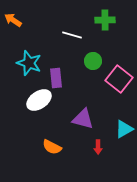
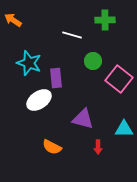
cyan triangle: rotated 30 degrees clockwise
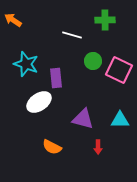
cyan star: moved 3 px left, 1 px down
pink square: moved 9 px up; rotated 12 degrees counterclockwise
white ellipse: moved 2 px down
cyan triangle: moved 4 px left, 9 px up
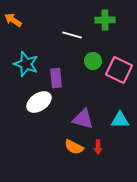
orange semicircle: moved 22 px right
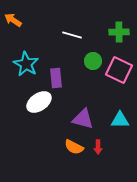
green cross: moved 14 px right, 12 px down
cyan star: rotated 10 degrees clockwise
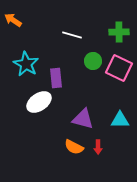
pink square: moved 2 px up
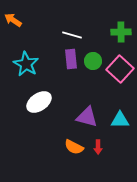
green cross: moved 2 px right
pink square: moved 1 px right, 1 px down; rotated 16 degrees clockwise
purple rectangle: moved 15 px right, 19 px up
purple triangle: moved 4 px right, 2 px up
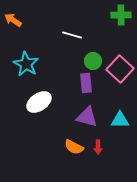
green cross: moved 17 px up
purple rectangle: moved 15 px right, 24 px down
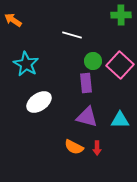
pink square: moved 4 px up
red arrow: moved 1 px left, 1 px down
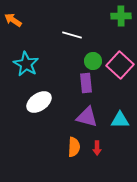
green cross: moved 1 px down
orange semicircle: rotated 114 degrees counterclockwise
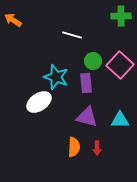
cyan star: moved 30 px right, 13 px down; rotated 10 degrees counterclockwise
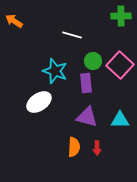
orange arrow: moved 1 px right, 1 px down
cyan star: moved 1 px left, 6 px up
